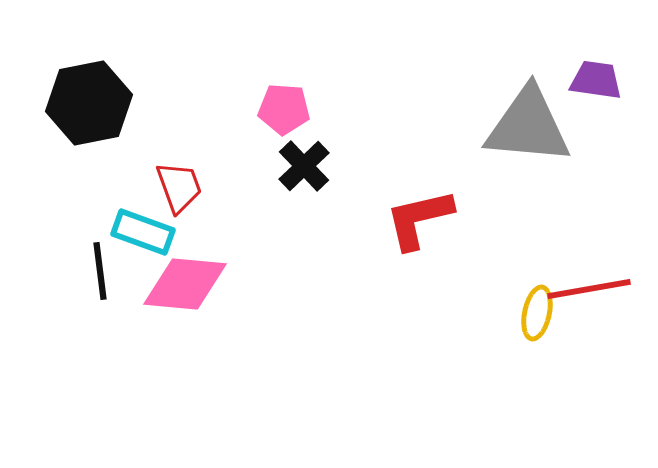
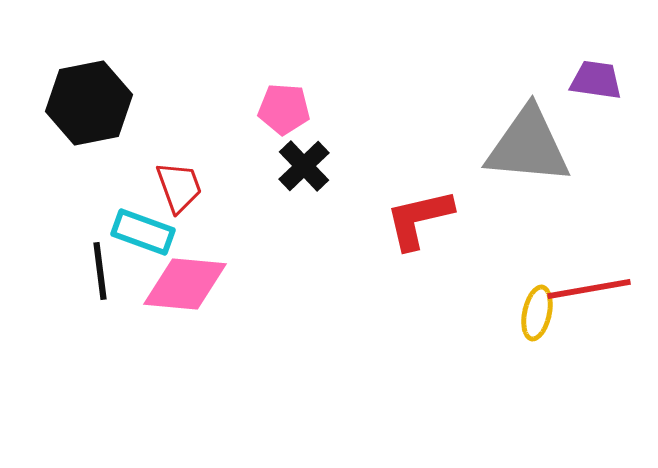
gray triangle: moved 20 px down
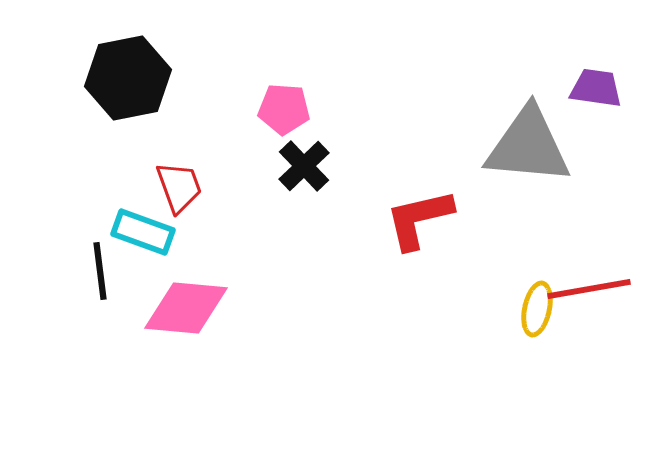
purple trapezoid: moved 8 px down
black hexagon: moved 39 px right, 25 px up
pink diamond: moved 1 px right, 24 px down
yellow ellipse: moved 4 px up
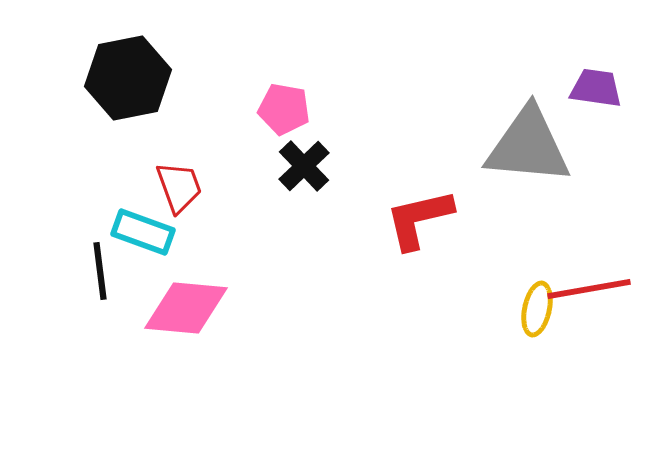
pink pentagon: rotated 6 degrees clockwise
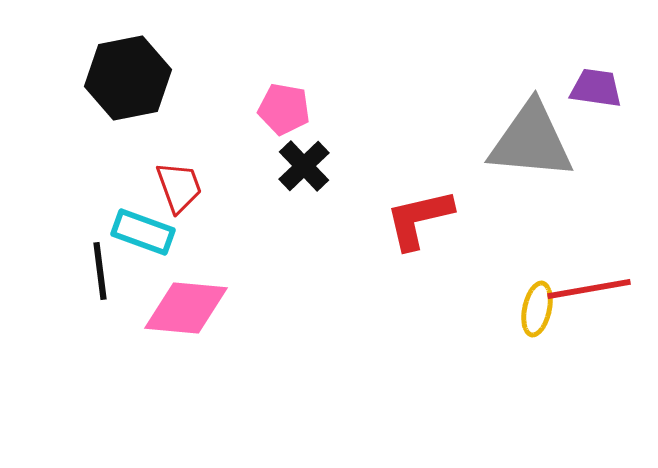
gray triangle: moved 3 px right, 5 px up
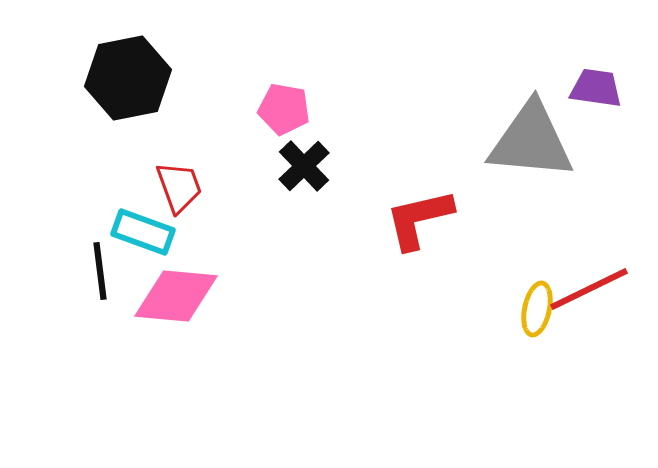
red line: rotated 16 degrees counterclockwise
pink diamond: moved 10 px left, 12 px up
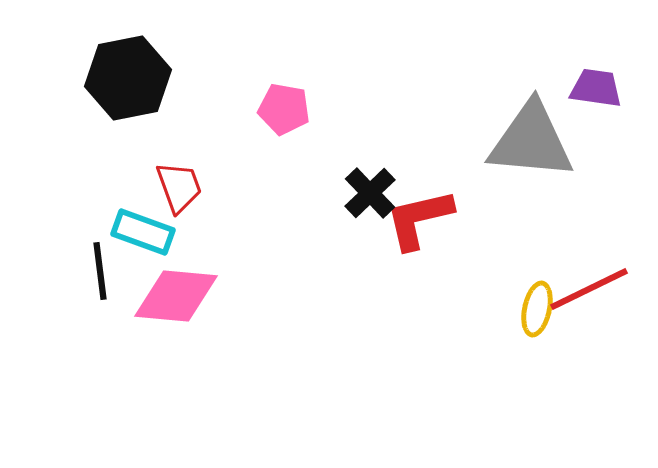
black cross: moved 66 px right, 27 px down
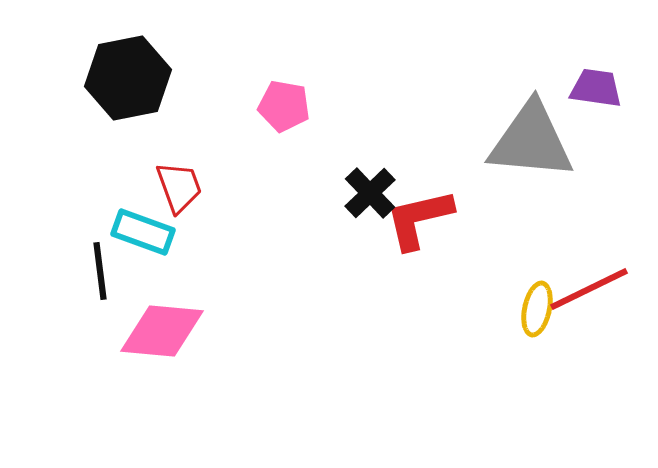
pink pentagon: moved 3 px up
pink diamond: moved 14 px left, 35 px down
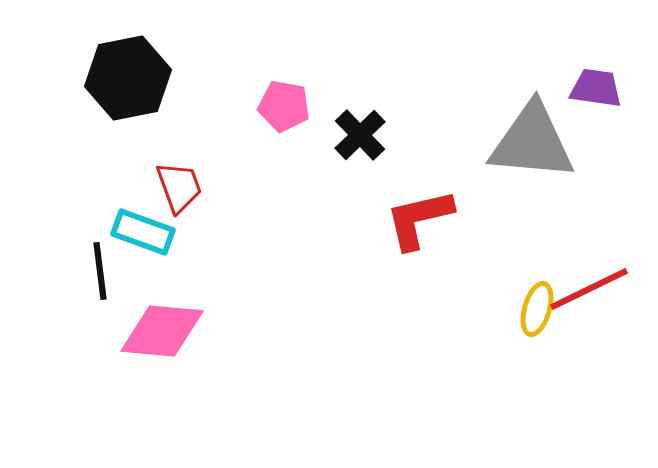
gray triangle: moved 1 px right, 1 px down
black cross: moved 10 px left, 58 px up
yellow ellipse: rotated 4 degrees clockwise
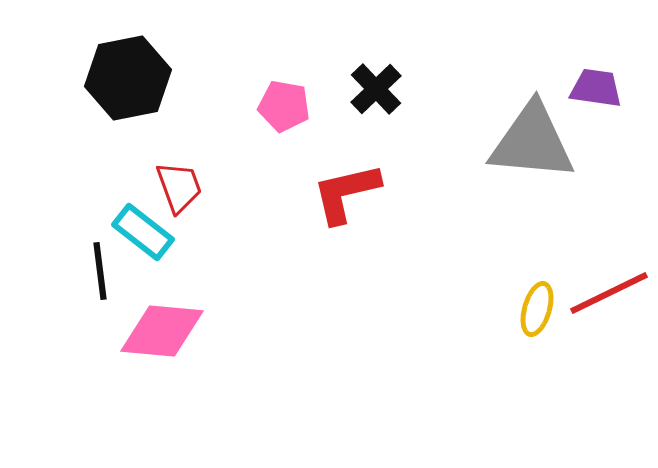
black cross: moved 16 px right, 46 px up
red L-shape: moved 73 px left, 26 px up
cyan rectangle: rotated 18 degrees clockwise
red line: moved 20 px right, 4 px down
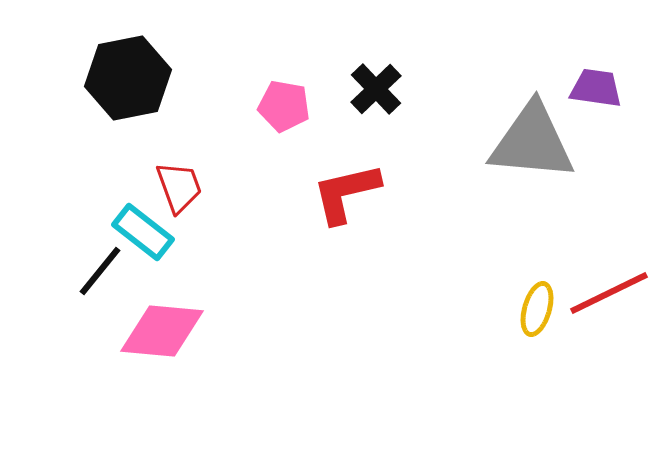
black line: rotated 46 degrees clockwise
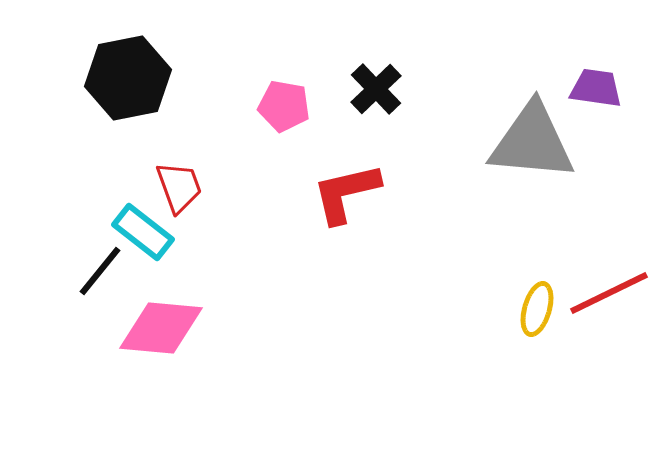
pink diamond: moved 1 px left, 3 px up
